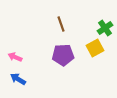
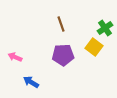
yellow square: moved 1 px left, 1 px up; rotated 24 degrees counterclockwise
blue arrow: moved 13 px right, 3 px down
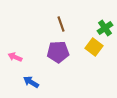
purple pentagon: moved 5 px left, 3 px up
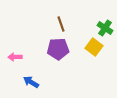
green cross: rotated 21 degrees counterclockwise
purple pentagon: moved 3 px up
pink arrow: rotated 24 degrees counterclockwise
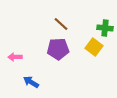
brown line: rotated 28 degrees counterclockwise
green cross: rotated 28 degrees counterclockwise
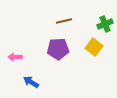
brown line: moved 3 px right, 3 px up; rotated 56 degrees counterclockwise
green cross: moved 4 px up; rotated 28 degrees counterclockwise
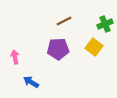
brown line: rotated 14 degrees counterclockwise
pink arrow: rotated 80 degrees clockwise
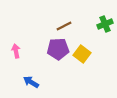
brown line: moved 5 px down
yellow square: moved 12 px left, 7 px down
pink arrow: moved 1 px right, 6 px up
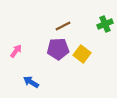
brown line: moved 1 px left
pink arrow: rotated 48 degrees clockwise
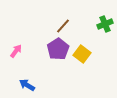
brown line: rotated 21 degrees counterclockwise
purple pentagon: rotated 30 degrees counterclockwise
blue arrow: moved 4 px left, 3 px down
